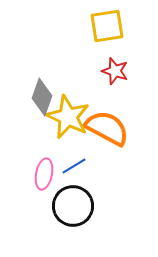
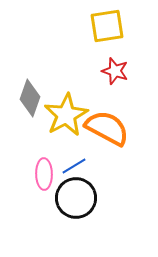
gray diamond: moved 12 px left, 1 px down
yellow star: moved 2 px left, 2 px up; rotated 18 degrees clockwise
pink ellipse: rotated 12 degrees counterclockwise
black circle: moved 3 px right, 8 px up
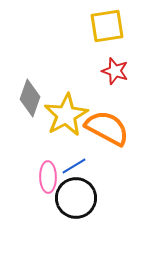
pink ellipse: moved 4 px right, 3 px down
